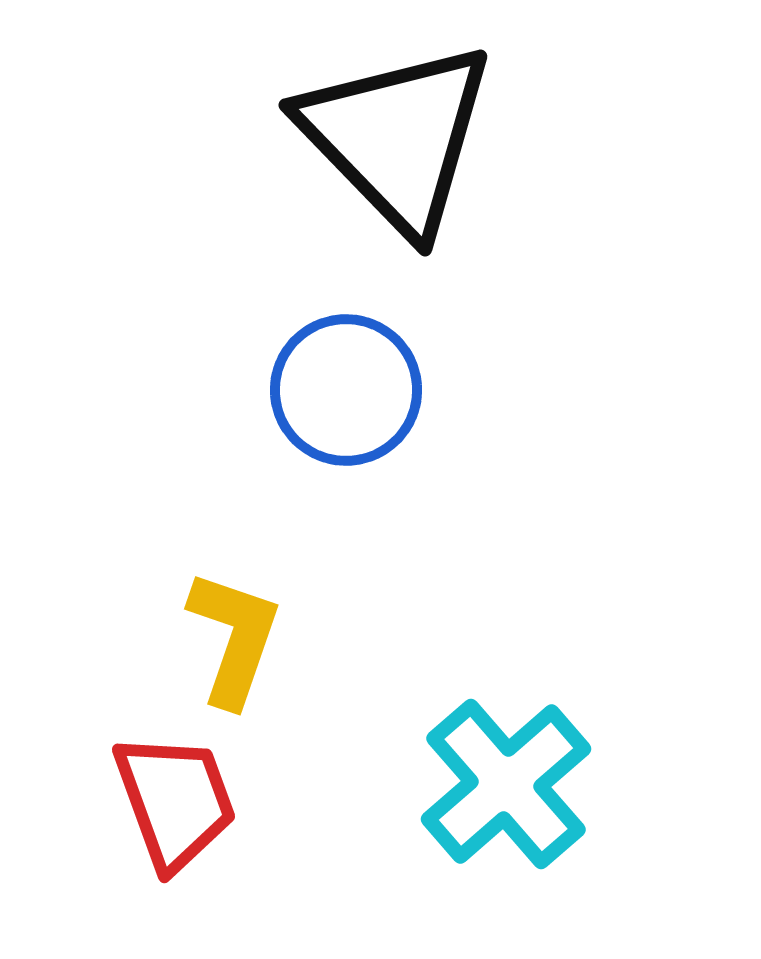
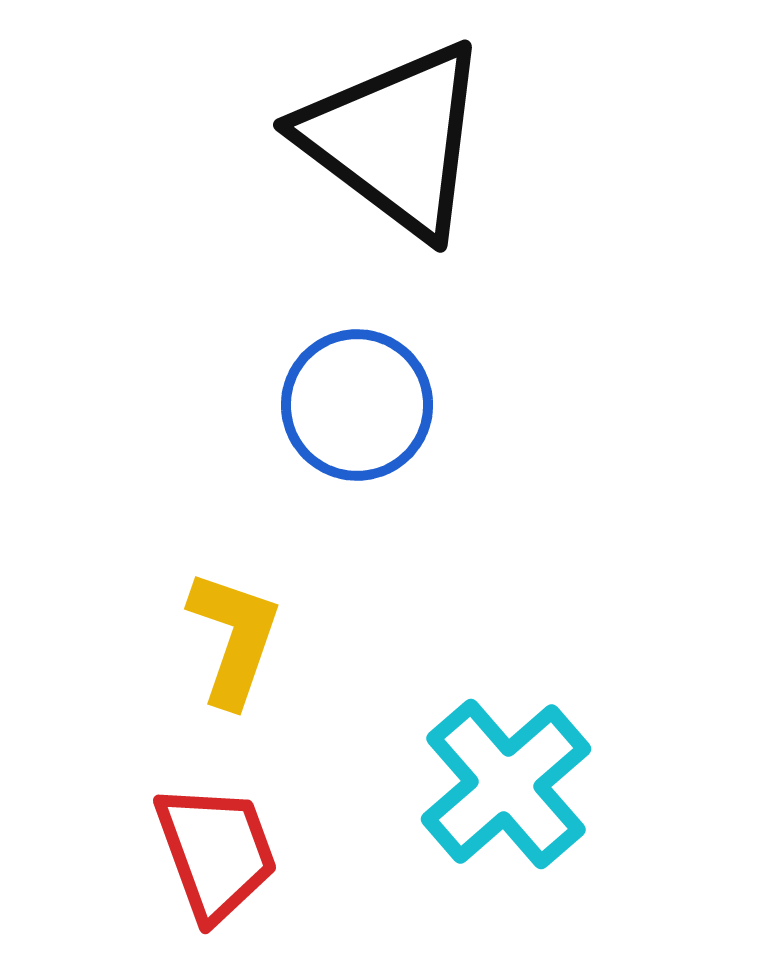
black triangle: moved 2 px left, 2 px down; rotated 9 degrees counterclockwise
blue circle: moved 11 px right, 15 px down
red trapezoid: moved 41 px right, 51 px down
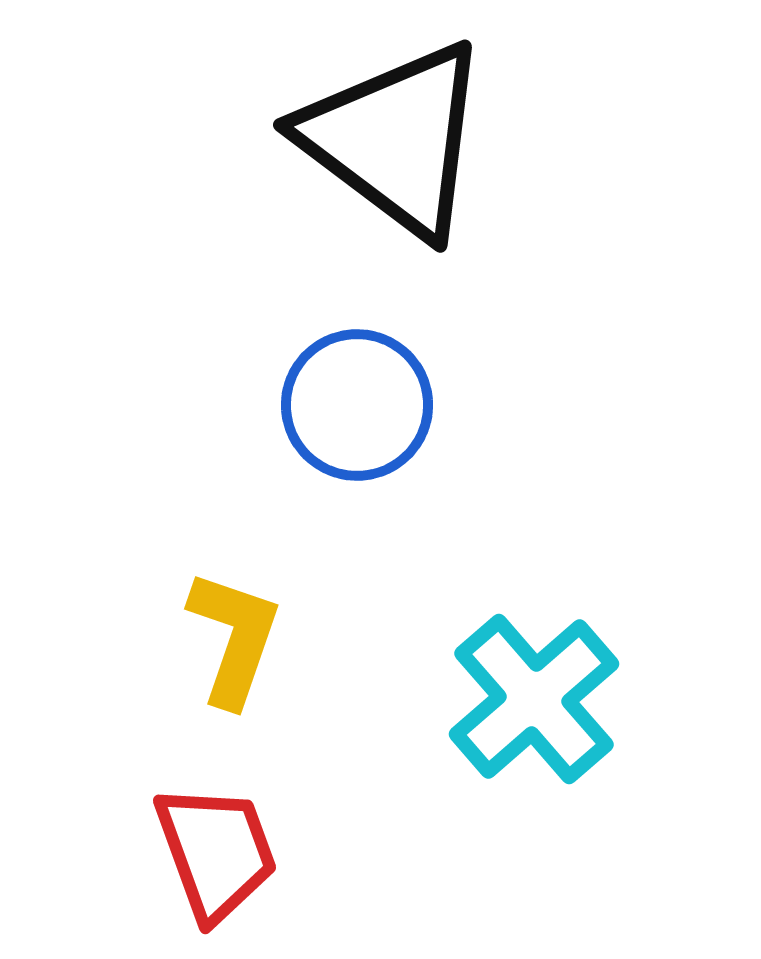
cyan cross: moved 28 px right, 85 px up
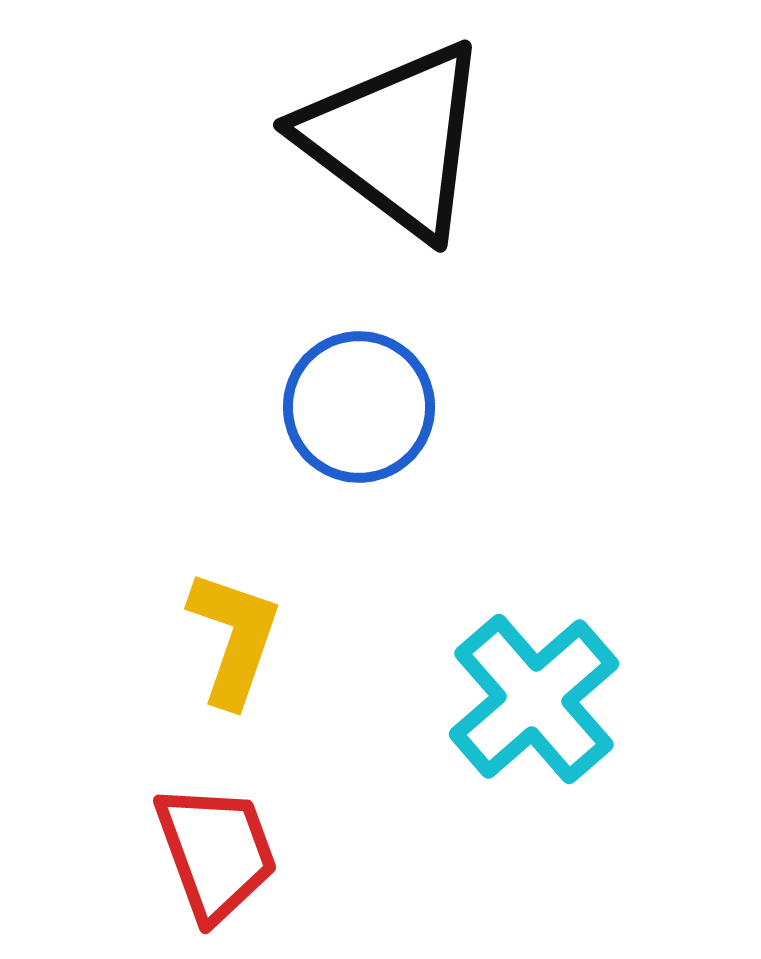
blue circle: moved 2 px right, 2 px down
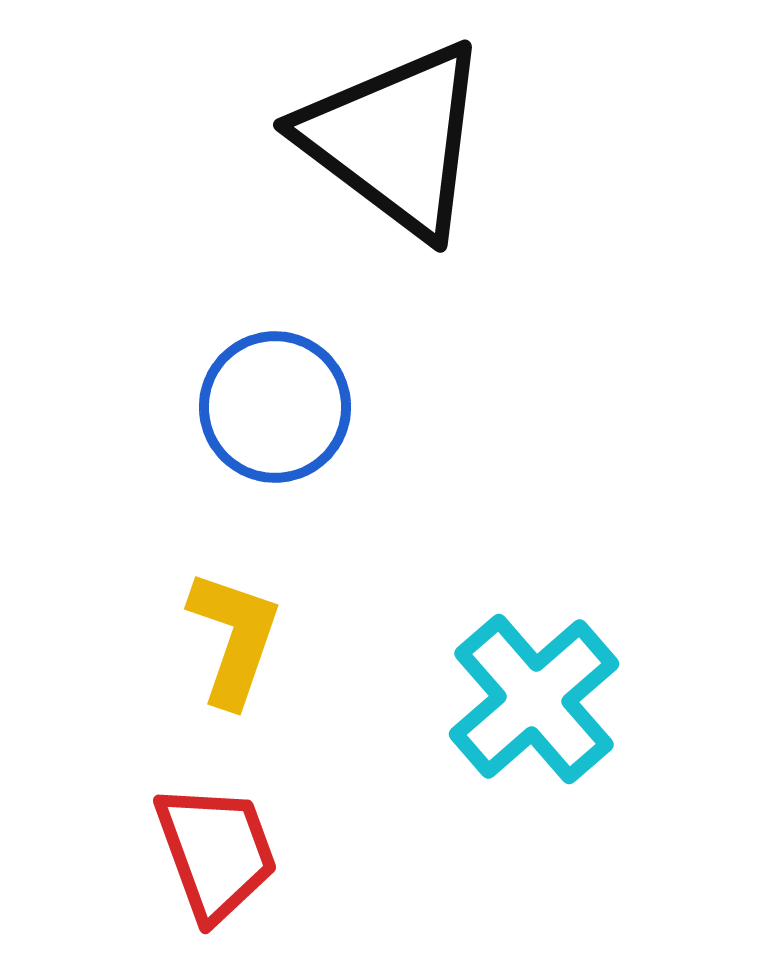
blue circle: moved 84 px left
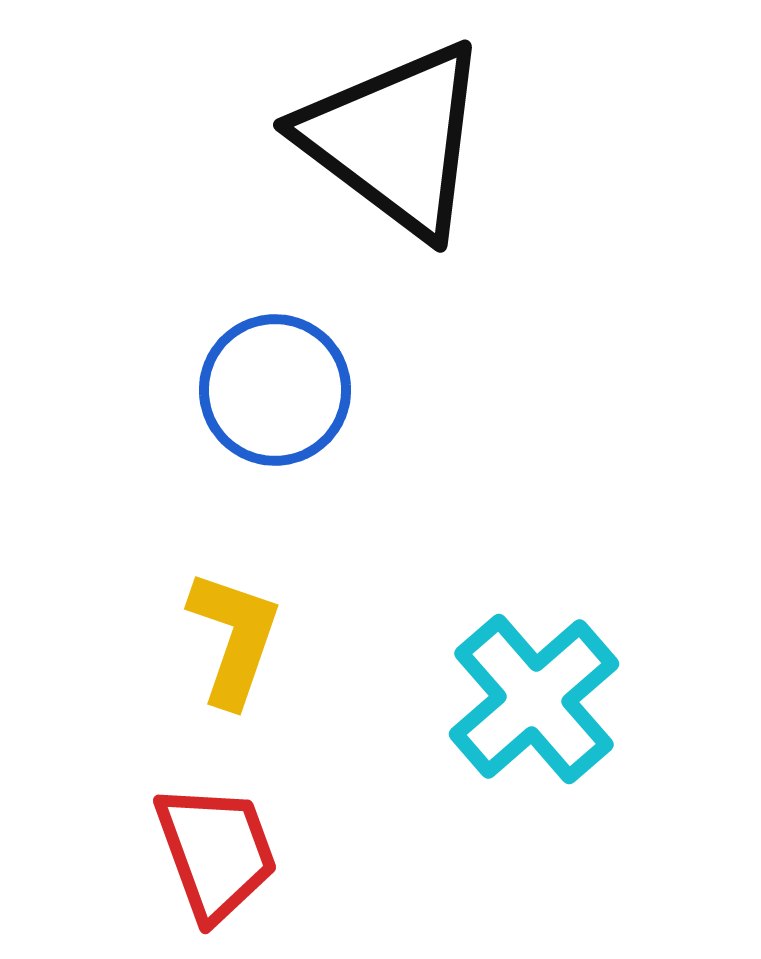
blue circle: moved 17 px up
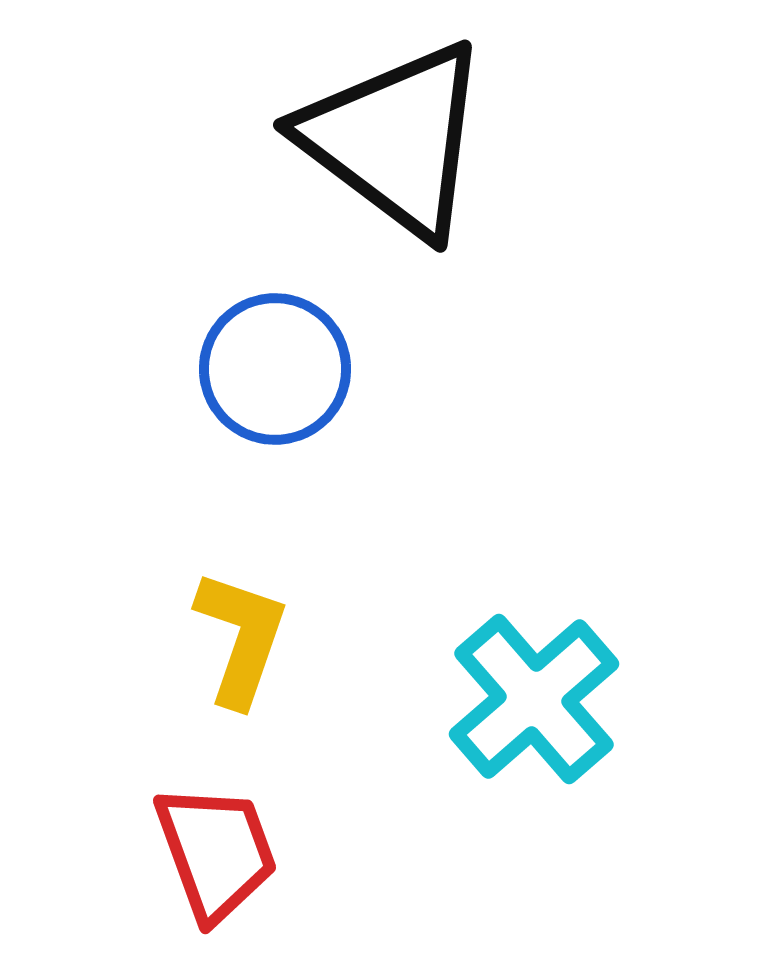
blue circle: moved 21 px up
yellow L-shape: moved 7 px right
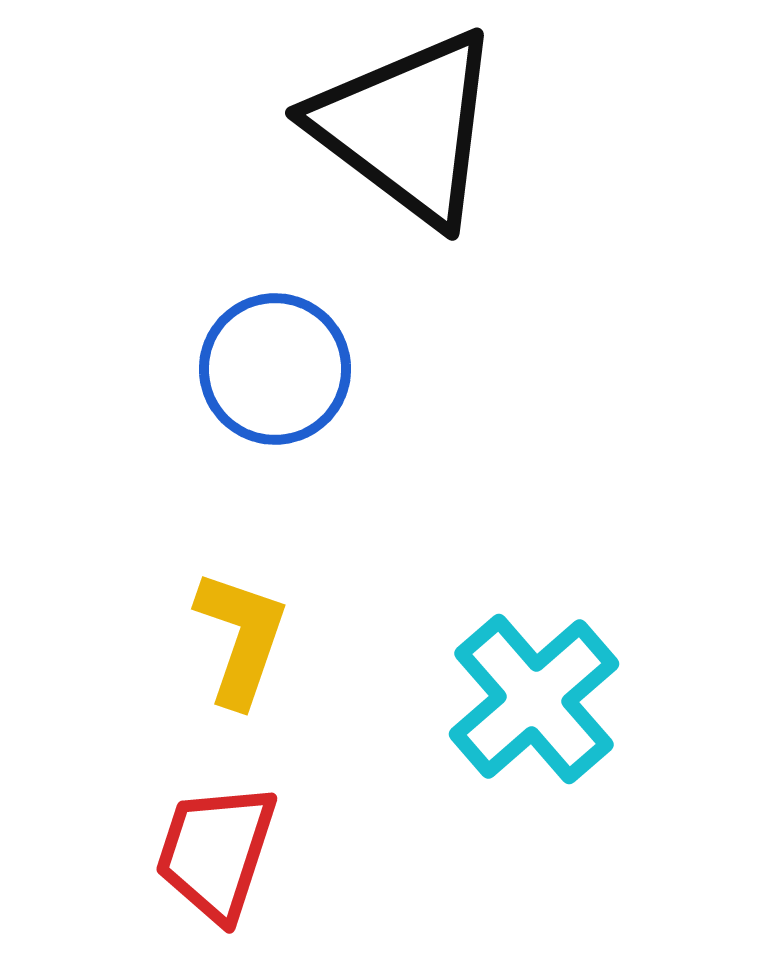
black triangle: moved 12 px right, 12 px up
red trapezoid: rotated 142 degrees counterclockwise
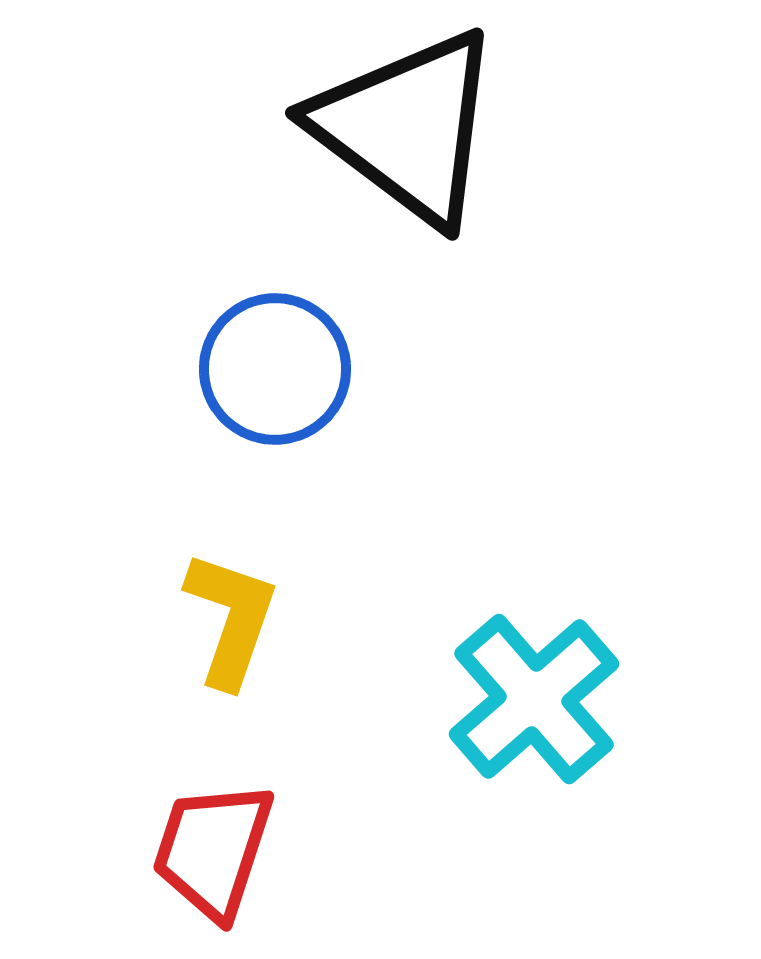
yellow L-shape: moved 10 px left, 19 px up
red trapezoid: moved 3 px left, 2 px up
